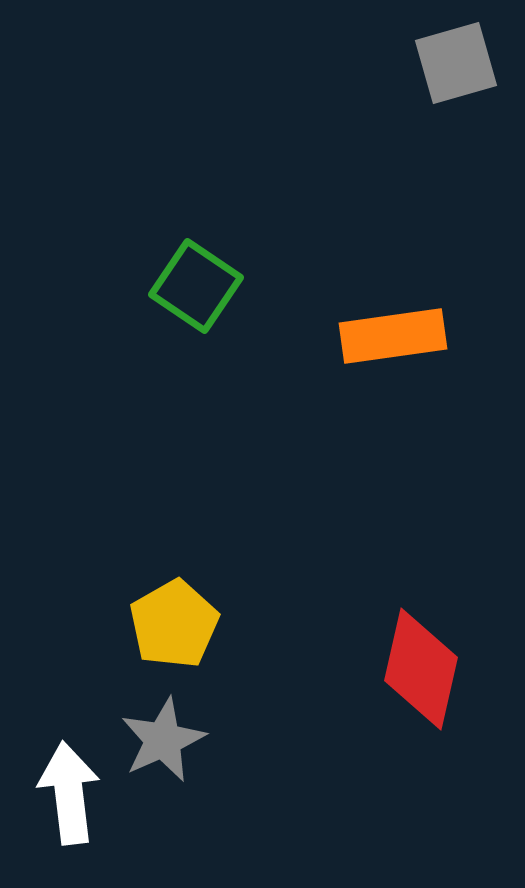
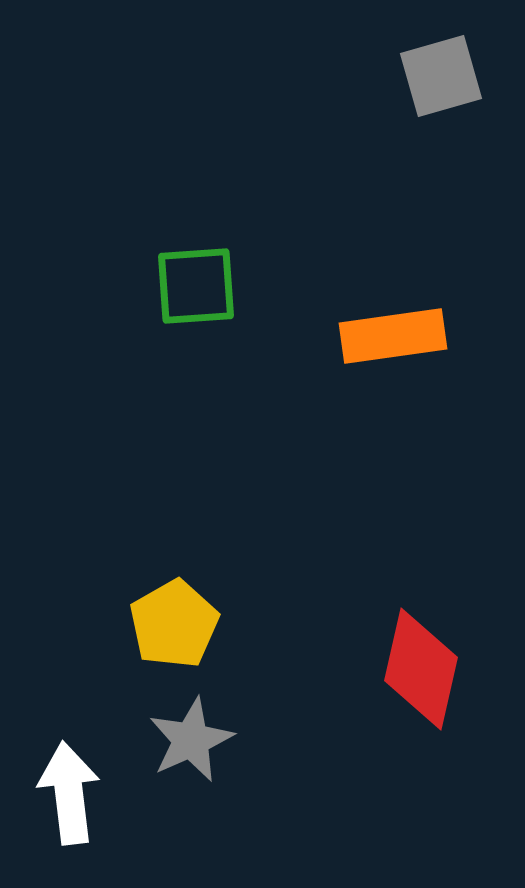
gray square: moved 15 px left, 13 px down
green square: rotated 38 degrees counterclockwise
gray star: moved 28 px right
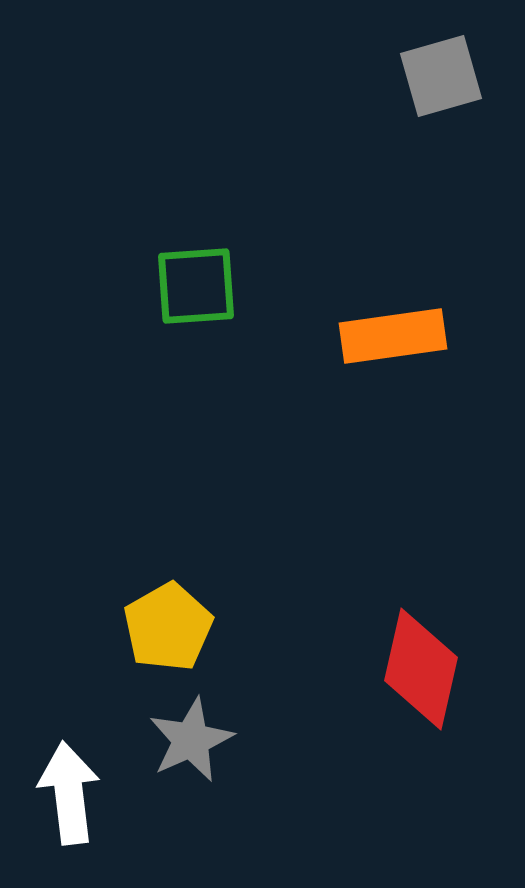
yellow pentagon: moved 6 px left, 3 px down
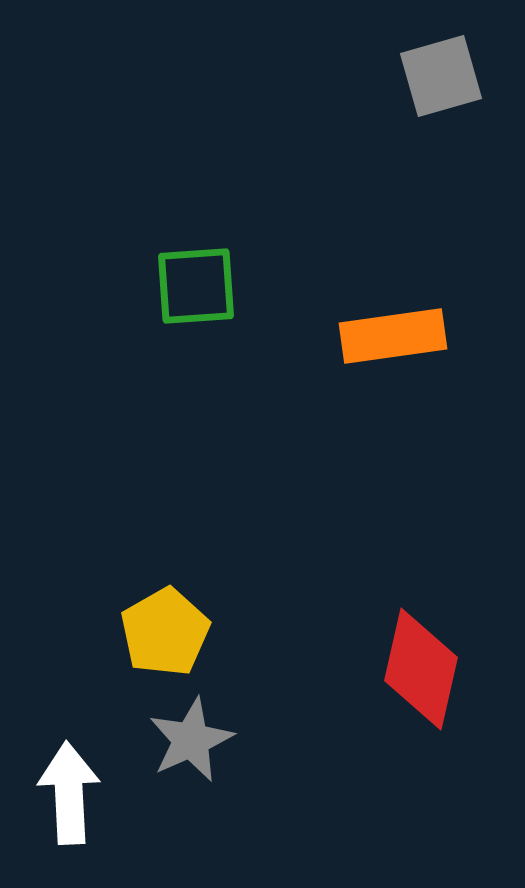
yellow pentagon: moved 3 px left, 5 px down
white arrow: rotated 4 degrees clockwise
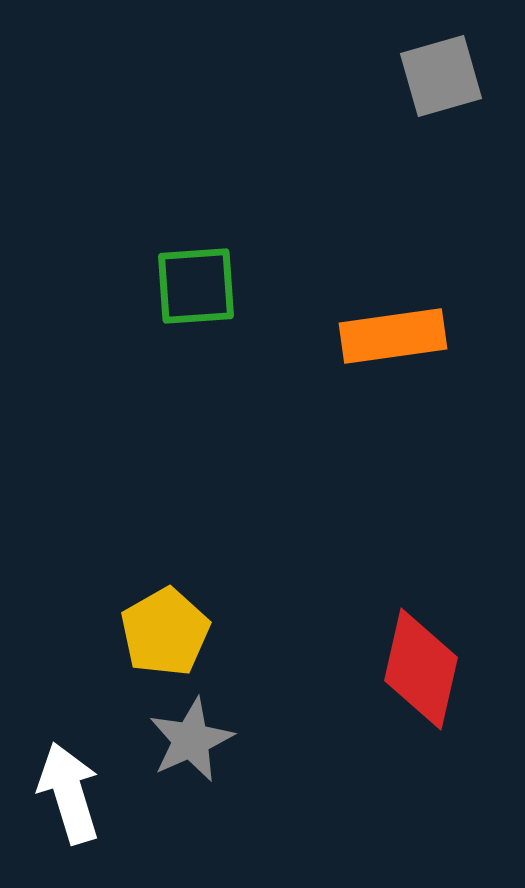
white arrow: rotated 14 degrees counterclockwise
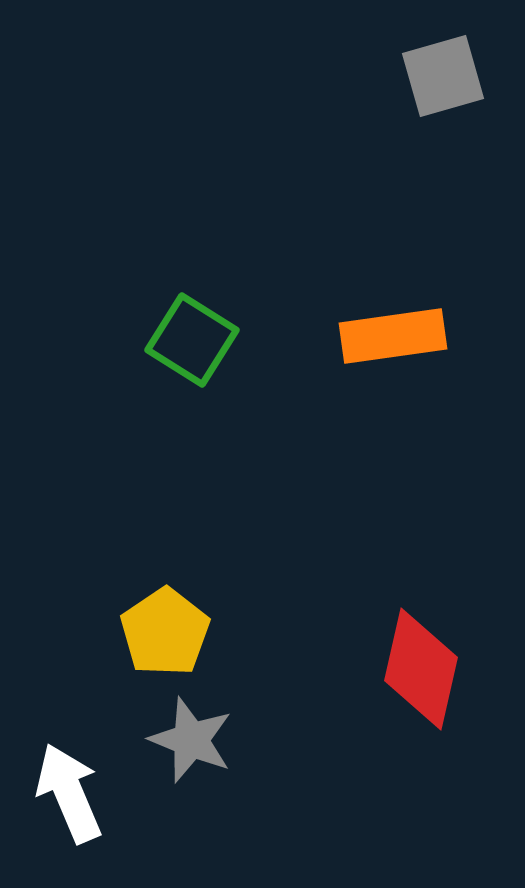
gray square: moved 2 px right
green square: moved 4 px left, 54 px down; rotated 36 degrees clockwise
yellow pentagon: rotated 4 degrees counterclockwise
gray star: rotated 26 degrees counterclockwise
white arrow: rotated 6 degrees counterclockwise
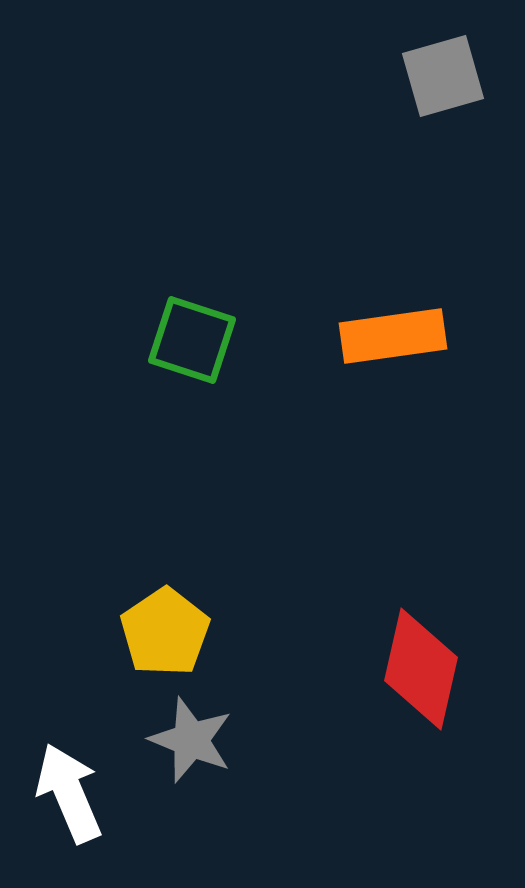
green square: rotated 14 degrees counterclockwise
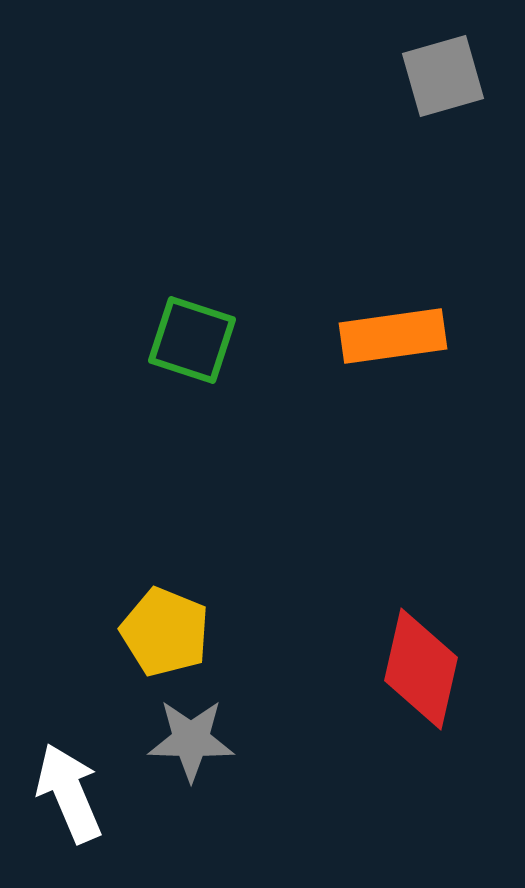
yellow pentagon: rotated 16 degrees counterclockwise
gray star: rotated 20 degrees counterclockwise
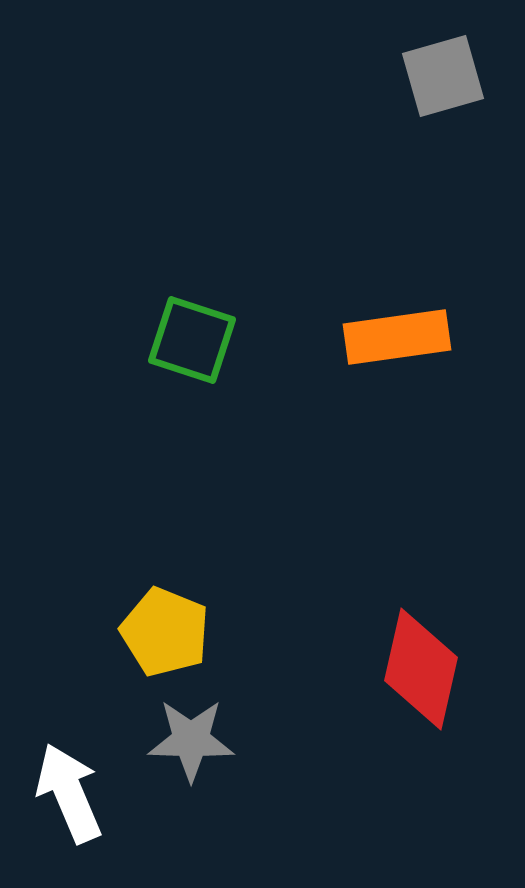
orange rectangle: moved 4 px right, 1 px down
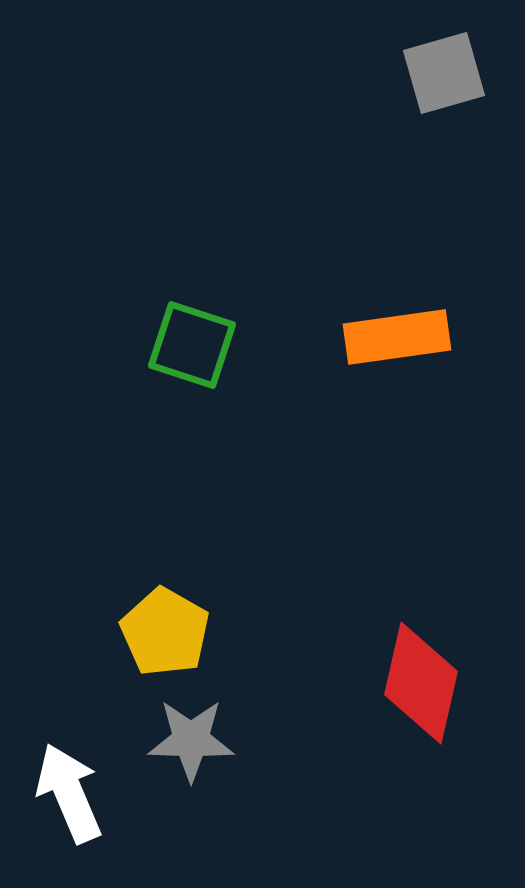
gray square: moved 1 px right, 3 px up
green square: moved 5 px down
yellow pentagon: rotated 8 degrees clockwise
red diamond: moved 14 px down
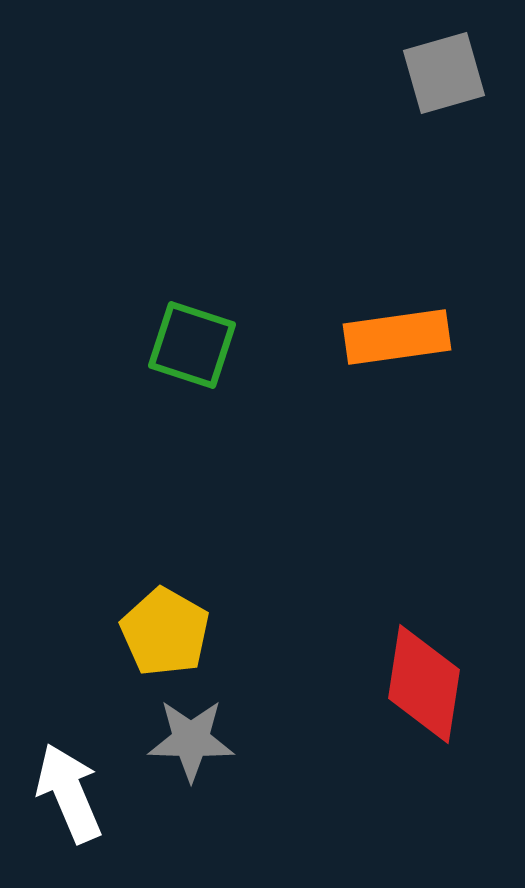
red diamond: moved 3 px right, 1 px down; rotated 4 degrees counterclockwise
